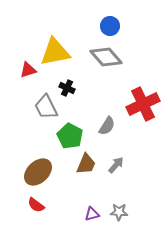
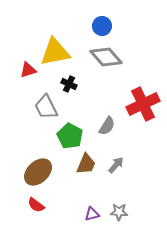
blue circle: moved 8 px left
black cross: moved 2 px right, 4 px up
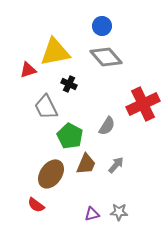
brown ellipse: moved 13 px right, 2 px down; rotated 12 degrees counterclockwise
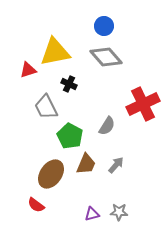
blue circle: moved 2 px right
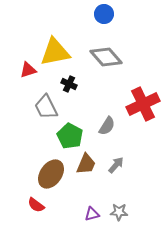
blue circle: moved 12 px up
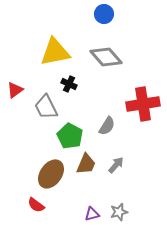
red triangle: moved 13 px left, 20 px down; rotated 18 degrees counterclockwise
red cross: rotated 16 degrees clockwise
gray star: rotated 18 degrees counterclockwise
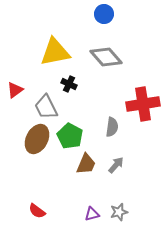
gray semicircle: moved 5 px right, 1 px down; rotated 24 degrees counterclockwise
brown ellipse: moved 14 px left, 35 px up; rotated 8 degrees counterclockwise
red semicircle: moved 1 px right, 6 px down
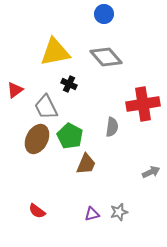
gray arrow: moved 35 px right, 7 px down; rotated 24 degrees clockwise
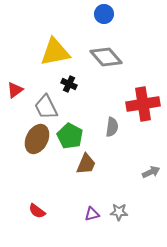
gray star: rotated 18 degrees clockwise
